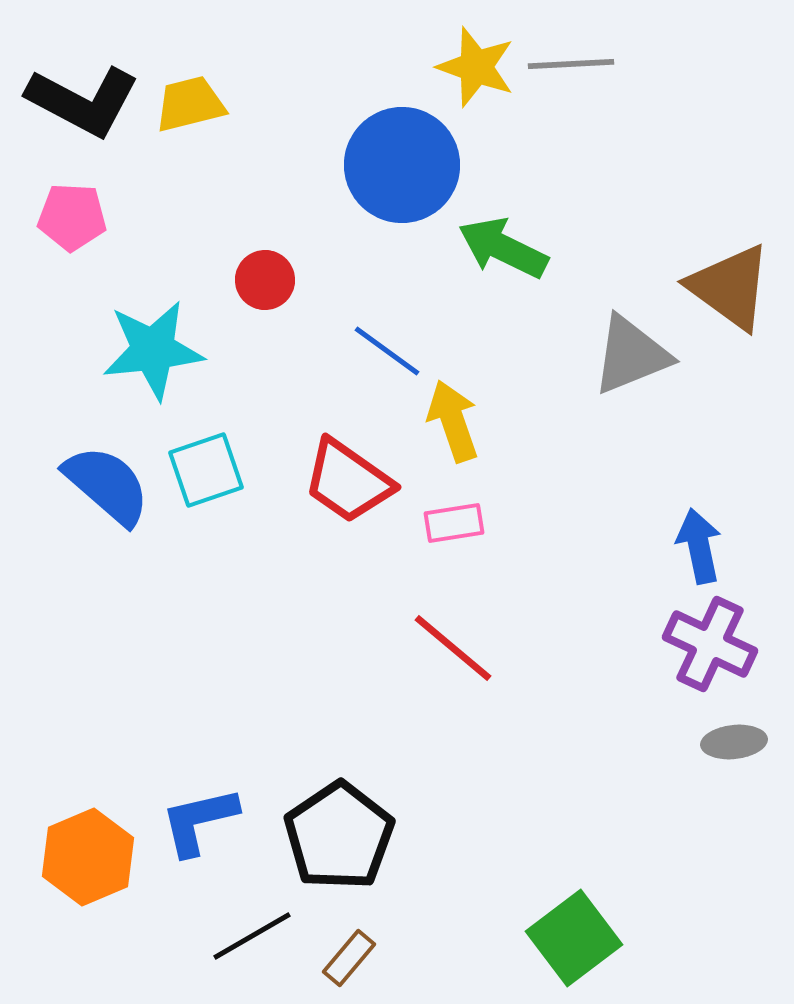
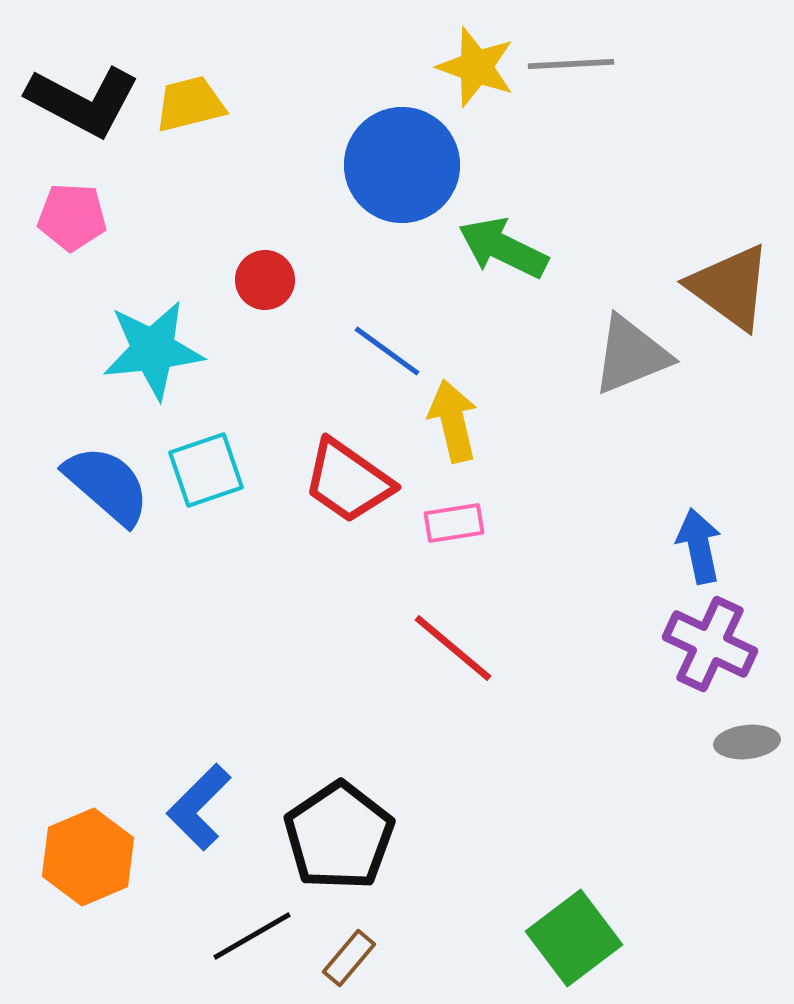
yellow arrow: rotated 6 degrees clockwise
gray ellipse: moved 13 px right
blue L-shape: moved 14 px up; rotated 32 degrees counterclockwise
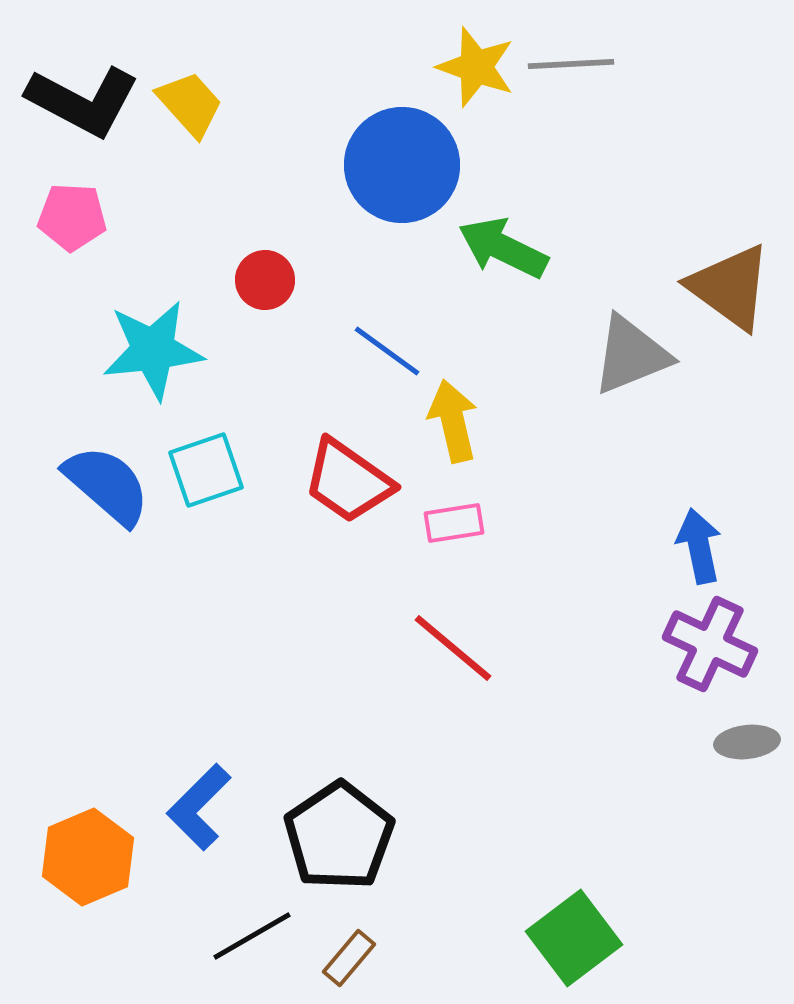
yellow trapezoid: rotated 62 degrees clockwise
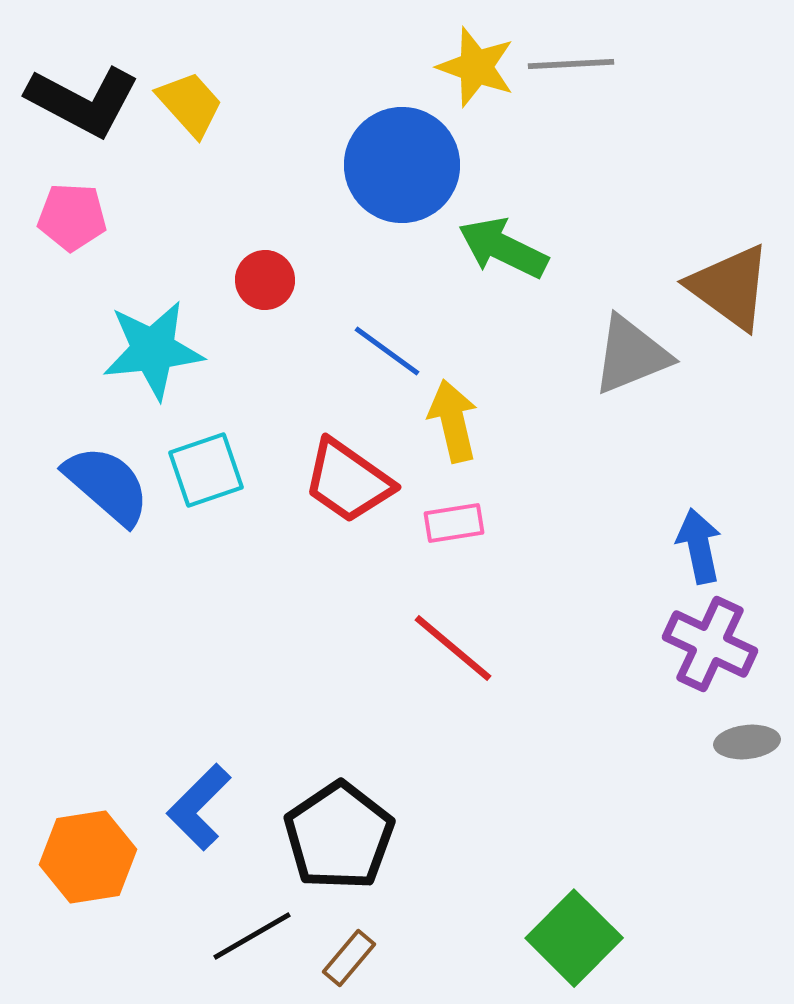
orange hexagon: rotated 14 degrees clockwise
green square: rotated 8 degrees counterclockwise
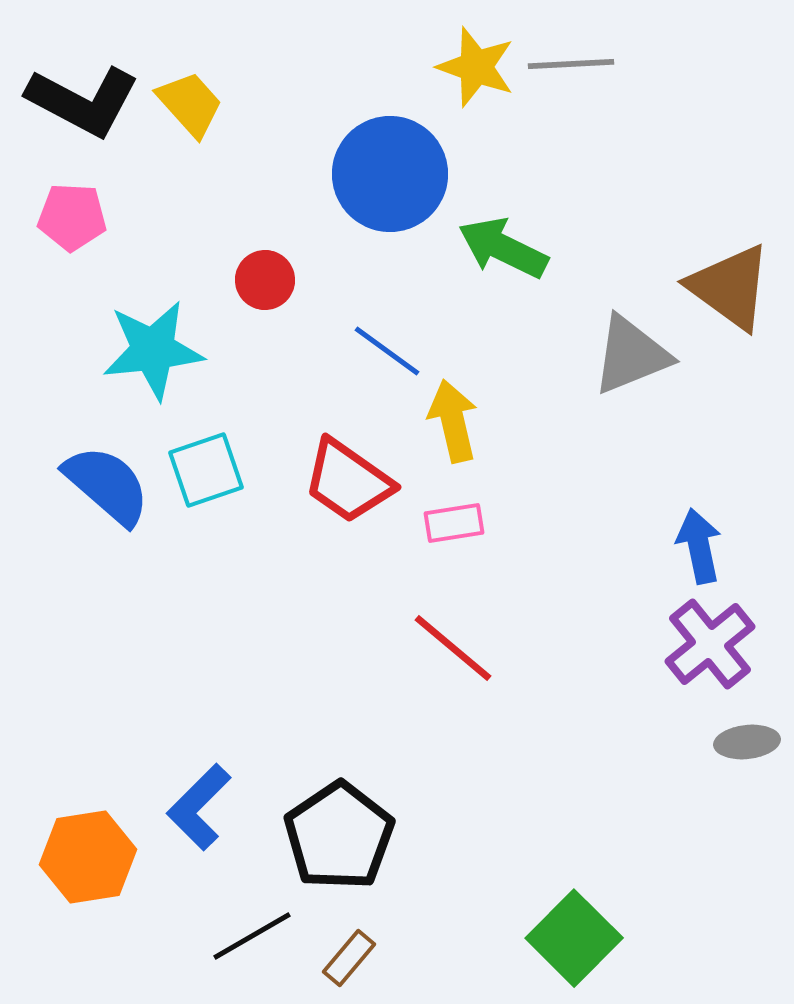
blue circle: moved 12 px left, 9 px down
purple cross: rotated 26 degrees clockwise
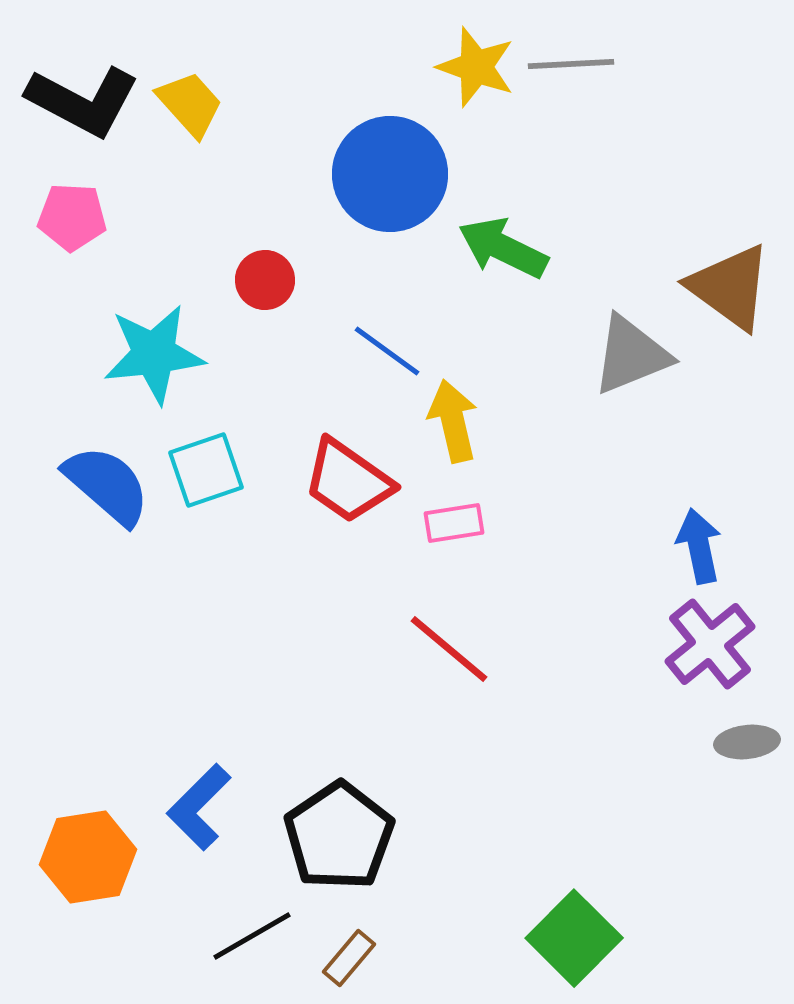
cyan star: moved 1 px right, 4 px down
red line: moved 4 px left, 1 px down
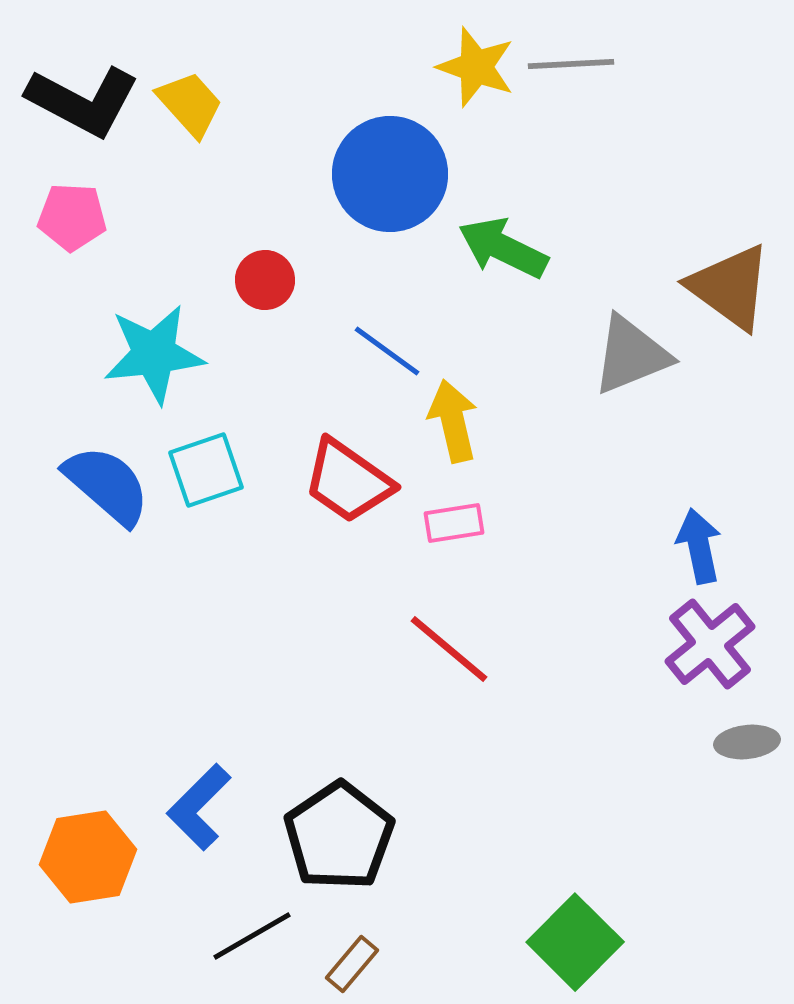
green square: moved 1 px right, 4 px down
brown rectangle: moved 3 px right, 6 px down
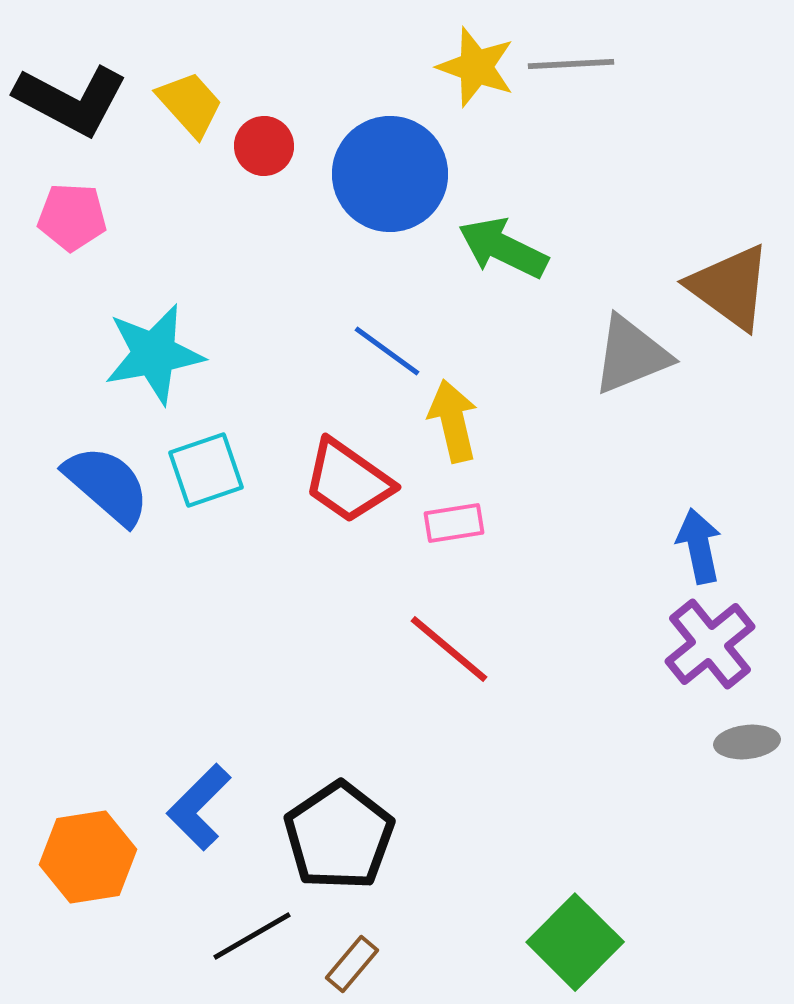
black L-shape: moved 12 px left, 1 px up
red circle: moved 1 px left, 134 px up
cyan star: rotated 4 degrees counterclockwise
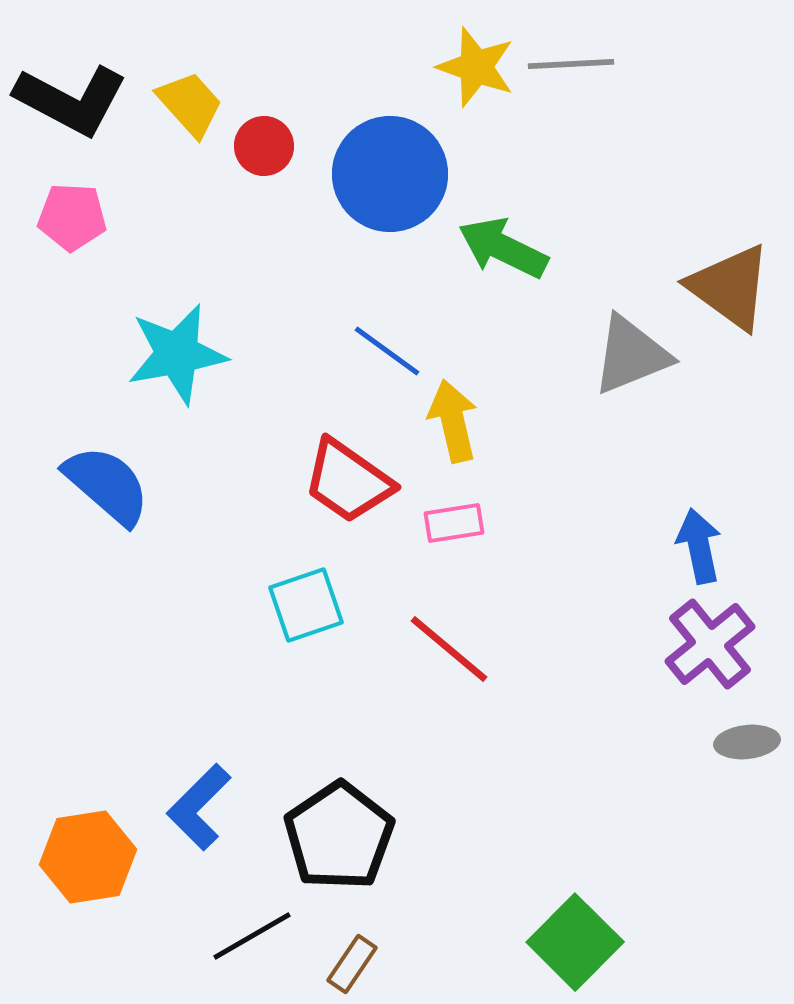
cyan star: moved 23 px right
cyan square: moved 100 px right, 135 px down
brown rectangle: rotated 6 degrees counterclockwise
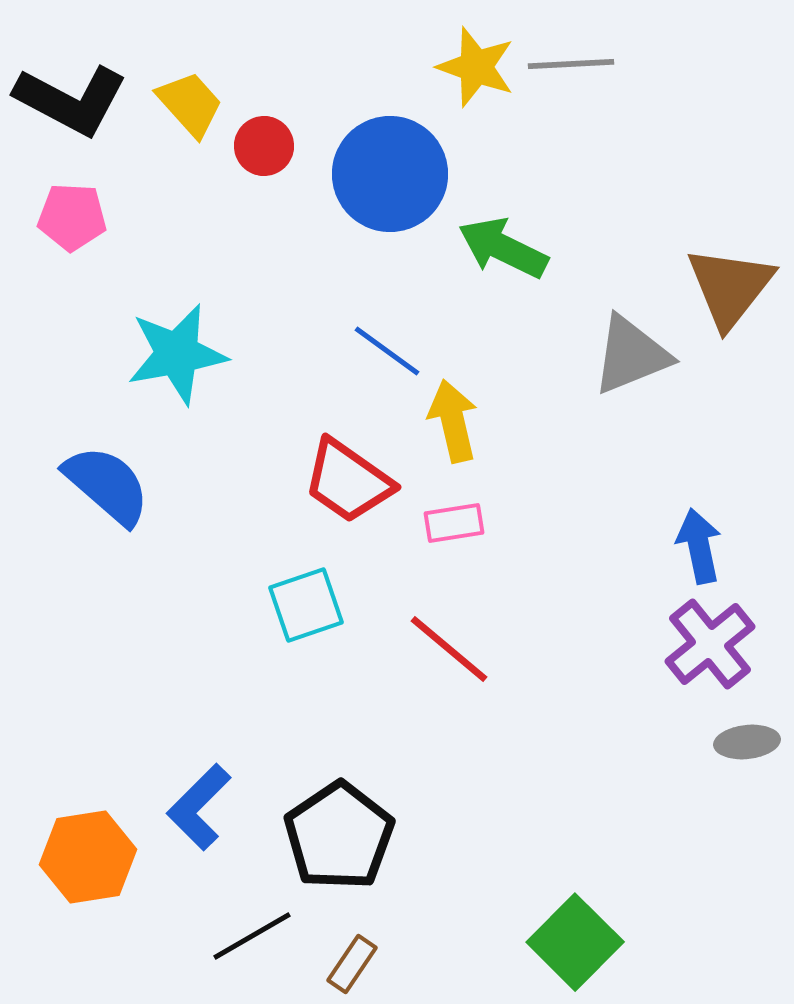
brown triangle: rotated 32 degrees clockwise
